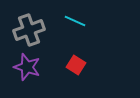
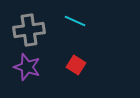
gray cross: rotated 12 degrees clockwise
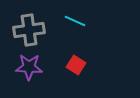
purple star: moved 2 px right; rotated 16 degrees counterclockwise
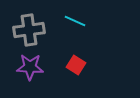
purple star: moved 1 px right
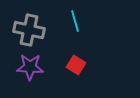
cyan line: rotated 50 degrees clockwise
gray cross: rotated 20 degrees clockwise
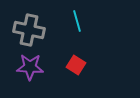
cyan line: moved 2 px right
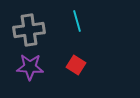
gray cross: rotated 20 degrees counterclockwise
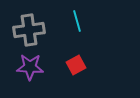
red square: rotated 30 degrees clockwise
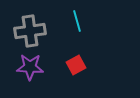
gray cross: moved 1 px right, 1 px down
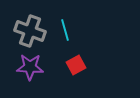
cyan line: moved 12 px left, 9 px down
gray cross: rotated 28 degrees clockwise
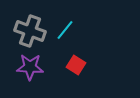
cyan line: rotated 55 degrees clockwise
red square: rotated 30 degrees counterclockwise
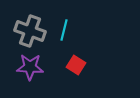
cyan line: moved 1 px left; rotated 25 degrees counterclockwise
